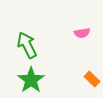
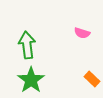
pink semicircle: rotated 28 degrees clockwise
green arrow: rotated 20 degrees clockwise
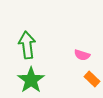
pink semicircle: moved 22 px down
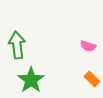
green arrow: moved 10 px left
pink semicircle: moved 6 px right, 9 px up
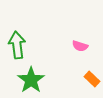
pink semicircle: moved 8 px left
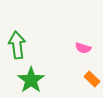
pink semicircle: moved 3 px right, 2 px down
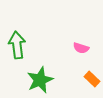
pink semicircle: moved 2 px left
green star: moved 9 px right; rotated 12 degrees clockwise
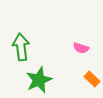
green arrow: moved 4 px right, 2 px down
green star: moved 1 px left
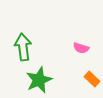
green arrow: moved 2 px right
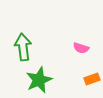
orange rectangle: rotated 63 degrees counterclockwise
